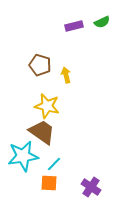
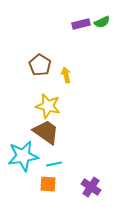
purple rectangle: moved 7 px right, 2 px up
brown pentagon: rotated 15 degrees clockwise
yellow star: moved 1 px right
brown trapezoid: moved 4 px right
cyan line: rotated 35 degrees clockwise
orange square: moved 1 px left, 1 px down
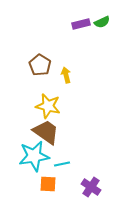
cyan star: moved 11 px right
cyan line: moved 8 px right
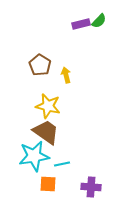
green semicircle: moved 3 px left, 1 px up; rotated 21 degrees counterclockwise
purple cross: rotated 30 degrees counterclockwise
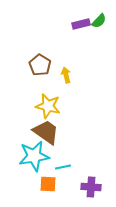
cyan line: moved 1 px right, 3 px down
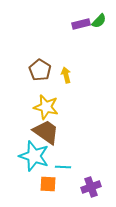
brown pentagon: moved 5 px down
yellow star: moved 2 px left, 1 px down
cyan star: rotated 28 degrees clockwise
cyan line: rotated 14 degrees clockwise
purple cross: rotated 24 degrees counterclockwise
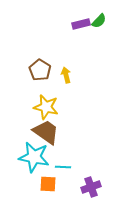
cyan star: moved 1 px down; rotated 8 degrees counterclockwise
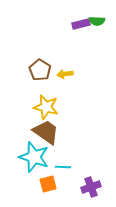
green semicircle: moved 2 px left; rotated 49 degrees clockwise
yellow arrow: moved 1 px left, 1 px up; rotated 84 degrees counterclockwise
cyan star: rotated 8 degrees clockwise
orange square: rotated 18 degrees counterclockwise
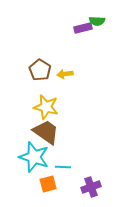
purple rectangle: moved 2 px right, 4 px down
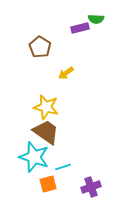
green semicircle: moved 1 px left, 2 px up
purple rectangle: moved 3 px left
brown pentagon: moved 23 px up
yellow arrow: moved 1 px right, 1 px up; rotated 28 degrees counterclockwise
cyan line: rotated 21 degrees counterclockwise
